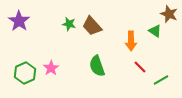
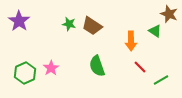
brown trapezoid: rotated 15 degrees counterclockwise
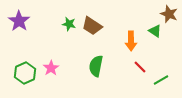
green semicircle: moved 1 px left; rotated 30 degrees clockwise
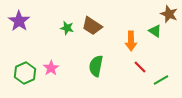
green star: moved 2 px left, 4 px down
